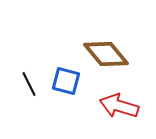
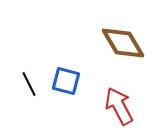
brown diamond: moved 17 px right, 11 px up; rotated 9 degrees clockwise
red arrow: rotated 45 degrees clockwise
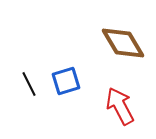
blue square: rotated 32 degrees counterclockwise
red arrow: moved 1 px right
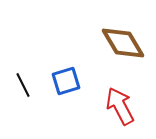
black line: moved 6 px left, 1 px down
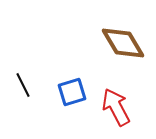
blue square: moved 6 px right, 11 px down
red arrow: moved 4 px left, 1 px down
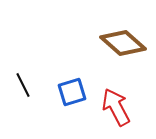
brown diamond: rotated 18 degrees counterclockwise
